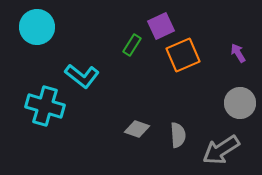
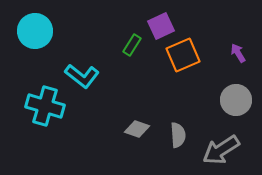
cyan circle: moved 2 px left, 4 px down
gray circle: moved 4 px left, 3 px up
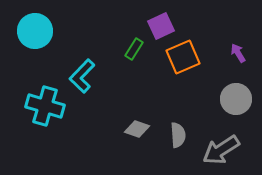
green rectangle: moved 2 px right, 4 px down
orange square: moved 2 px down
cyan L-shape: rotated 96 degrees clockwise
gray circle: moved 1 px up
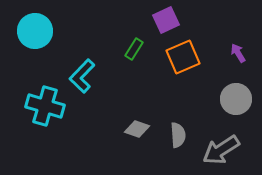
purple square: moved 5 px right, 6 px up
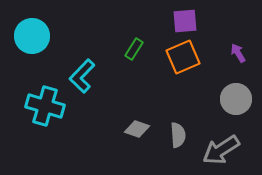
purple square: moved 19 px right, 1 px down; rotated 20 degrees clockwise
cyan circle: moved 3 px left, 5 px down
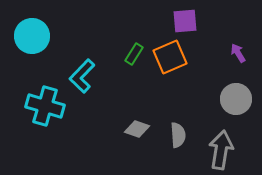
green rectangle: moved 5 px down
orange square: moved 13 px left
gray arrow: rotated 132 degrees clockwise
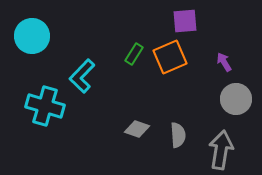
purple arrow: moved 14 px left, 9 px down
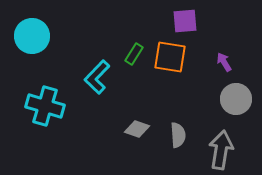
orange square: rotated 32 degrees clockwise
cyan L-shape: moved 15 px right, 1 px down
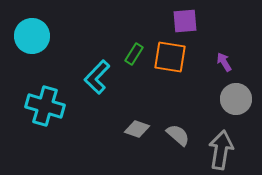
gray semicircle: rotated 45 degrees counterclockwise
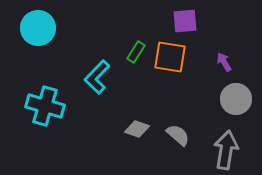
cyan circle: moved 6 px right, 8 px up
green rectangle: moved 2 px right, 2 px up
gray arrow: moved 5 px right
